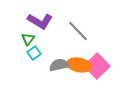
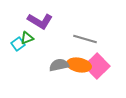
gray line: moved 7 px right, 8 px down; rotated 30 degrees counterclockwise
green triangle: moved 1 px left, 1 px up; rotated 32 degrees clockwise
cyan square: moved 16 px left, 9 px up
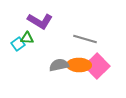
green triangle: rotated 24 degrees clockwise
orange ellipse: rotated 10 degrees counterclockwise
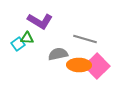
gray semicircle: moved 1 px left, 11 px up
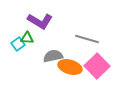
gray line: moved 2 px right
gray semicircle: moved 5 px left, 2 px down
orange ellipse: moved 9 px left, 2 px down; rotated 15 degrees clockwise
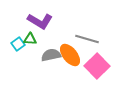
green triangle: moved 3 px right, 1 px down
gray semicircle: moved 2 px left, 1 px up
orange ellipse: moved 12 px up; rotated 35 degrees clockwise
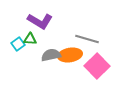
orange ellipse: rotated 60 degrees counterclockwise
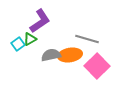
purple L-shape: rotated 65 degrees counterclockwise
green triangle: rotated 32 degrees counterclockwise
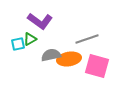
purple L-shape: rotated 70 degrees clockwise
gray line: rotated 35 degrees counterclockwise
cyan square: rotated 24 degrees clockwise
orange ellipse: moved 1 px left, 4 px down
pink square: rotated 30 degrees counterclockwise
